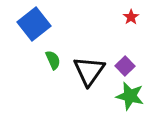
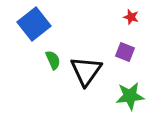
red star: rotated 21 degrees counterclockwise
purple square: moved 14 px up; rotated 24 degrees counterclockwise
black triangle: moved 3 px left
green star: rotated 20 degrees counterclockwise
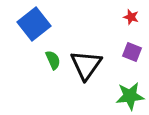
purple square: moved 7 px right
black triangle: moved 6 px up
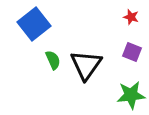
green star: moved 1 px right, 1 px up
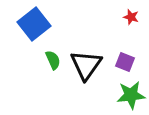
purple square: moved 7 px left, 10 px down
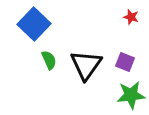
blue square: rotated 8 degrees counterclockwise
green semicircle: moved 4 px left
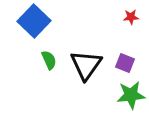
red star: rotated 21 degrees counterclockwise
blue square: moved 3 px up
purple square: moved 1 px down
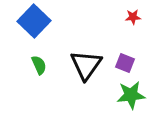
red star: moved 2 px right
green semicircle: moved 10 px left, 5 px down
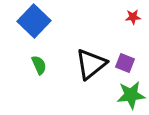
black triangle: moved 5 px right, 1 px up; rotated 16 degrees clockwise
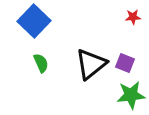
green semicircle: moved 2 px right, 2 px up
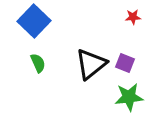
green semicircle: moved 3 px left
green star: moved 2 px left, 2 px down
